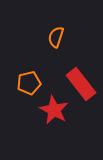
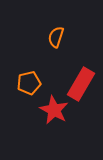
red rectangle: rotated 68 degrees clockwise
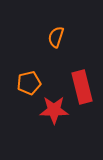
red rectangle: moved 1 px right, 3 px down; rotated 44 degrees counterclockwise
red star: rotated 28 degrees counterclockwise
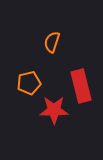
orange semicircle: moved 4 px left, 5 px down
red rectangle: moved 1 px left, 1 px up
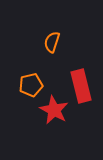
orange pentagon: moved 2 px right, 2 px down
red star: rotated 28 degrees clockwise
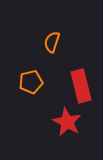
orange pentagon: moved 3 px up
red star: moved 13 px right, 12 px down
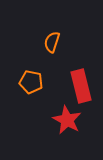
orange pentagon: rotated 25 degrees clockwise
red star: moved 2 px up
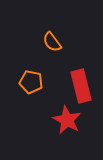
orange semicircle: rotated 55 degrees counterclockwise
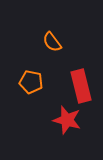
red star: rotated 12 degrees counterclockwise
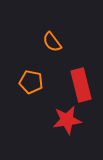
red rectangle: moved 1 px up
red star: rotated 24 degrees counterclockwise
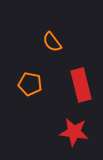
orange pentagon: moved 1 px left, 2 px down
red star: moved 7 px right, 12 px down; rotated 16 degrees clockwise
